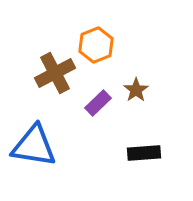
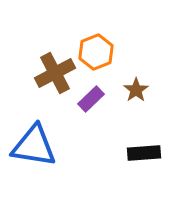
orange hexagon: moved 7 px down
purple rectangle: moved 7 px left, 4 px up
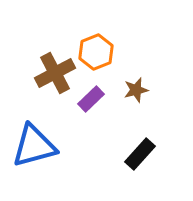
brown star: rotated 20 degrees clockwise
blue triangle: rotated 24 degrees counterclockwise
black rectangle: moved 4 px left, 1 px down; rotated 44 degrees counterclockwise
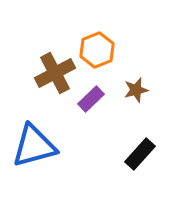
orange hexagon: moved 1 px right, 2 px up
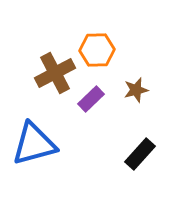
orange hexagon: rotated 20 degrees clockwise
blue triangle: moved 2 px up
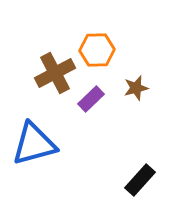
brown star: moved 2 px up
black rectangle: moved 26 px down
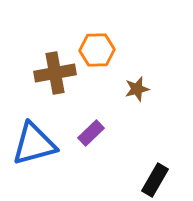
brown cross: rotated 18 degrees clockwise
brown star: moved 1 px right, 1 px down
purple rectangle: moved 34 px down
black rectangle: moved 15 px right; rotated 12 degrees counterclockwise
